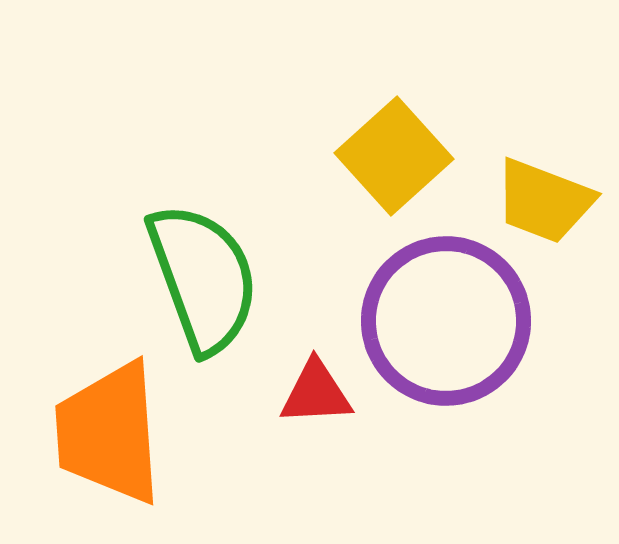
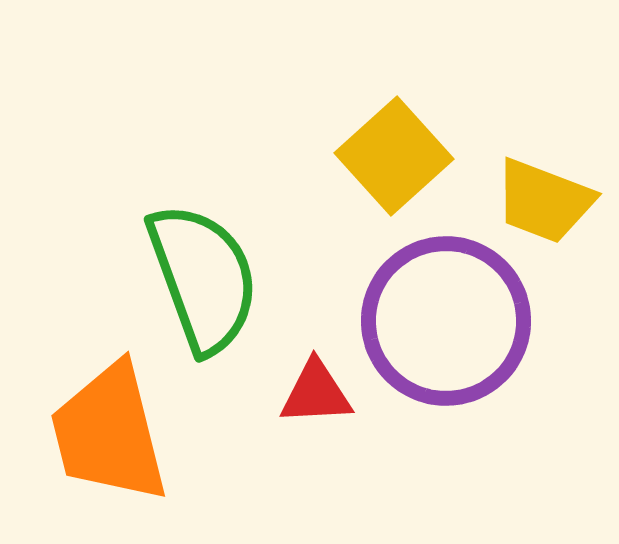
orange trapezoid: rotated 10 degrees counterclockwise
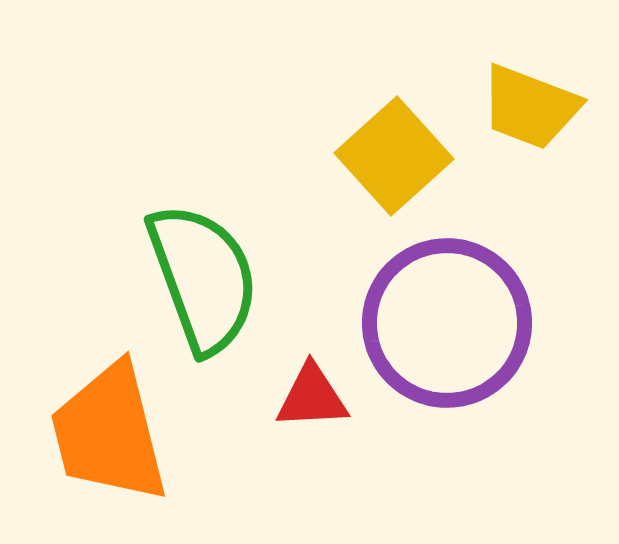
yellow trapezoid: moved 14 px left, 94 px up
purple circle: moved 1 px right, 2 px down
red triangle: moved 4 px left, 4 px down
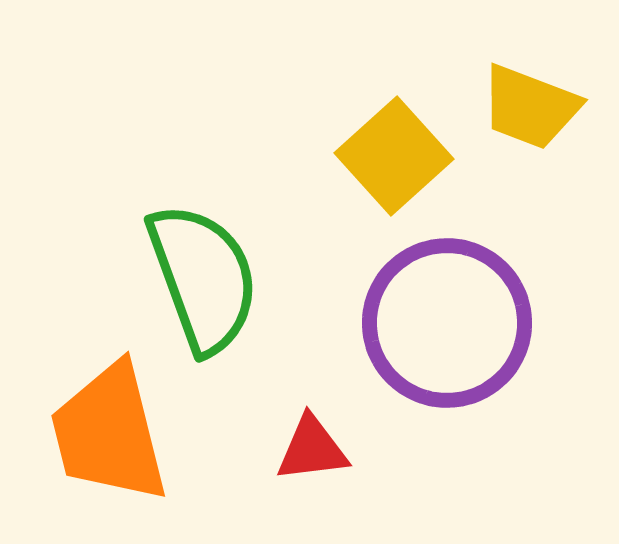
red triangle: moved 52 px down; rotated 4 degrees counterclockwise
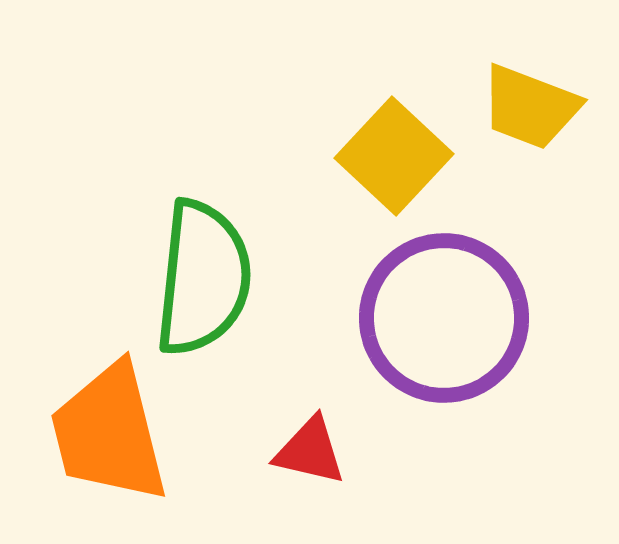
yellow square: rotated 5 degrees counterclockwise
green semicircle: rotated 26 degrees clockwise
purple circle: moved 3 px left, 5 px up
red triangle: moved 2 px left, 2 px down; rotated 20 degrees clockwise
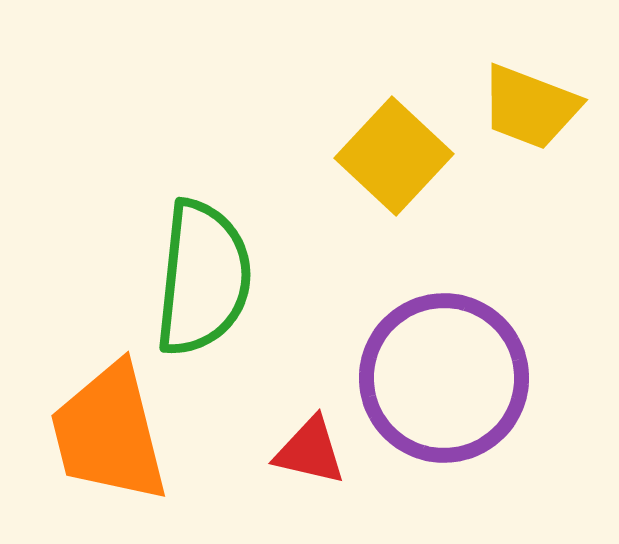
purple circle: moved 60 px down
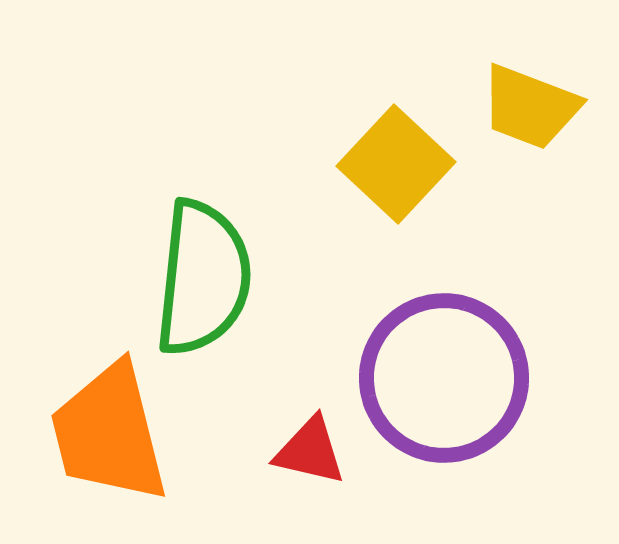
yellow square: moved 2 px right, 8 px down
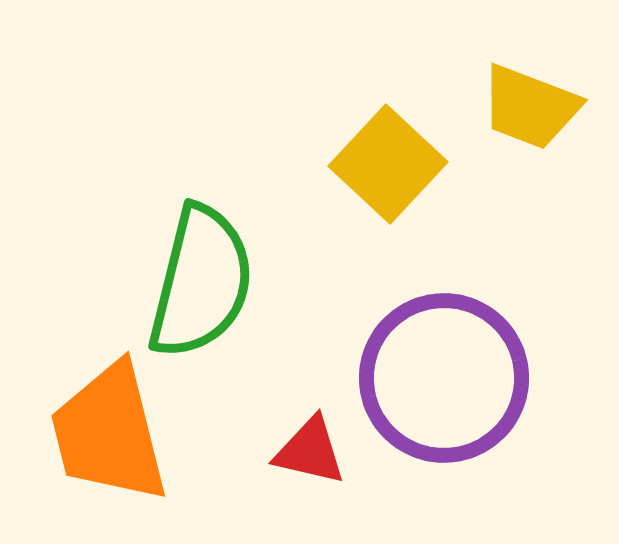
yellow square: moved 8 px left
green semicircle: moved 2 px left, 4 px down; rotated 8 degrees clockwise
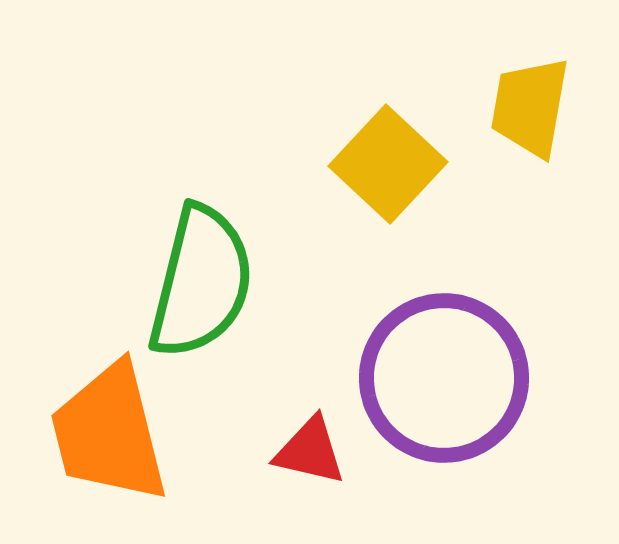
yellow trapezoid: rotated 79 degrees clockwise
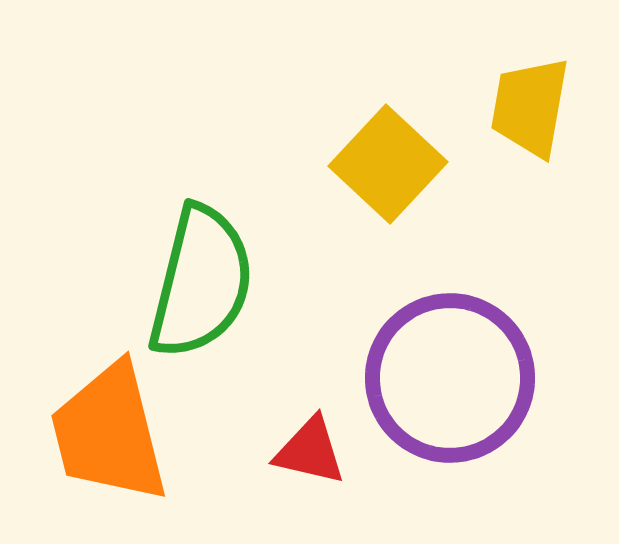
purple circle: moved 6 px right
